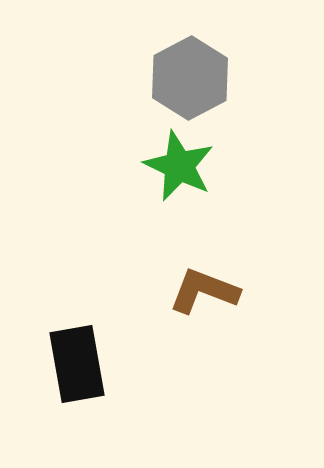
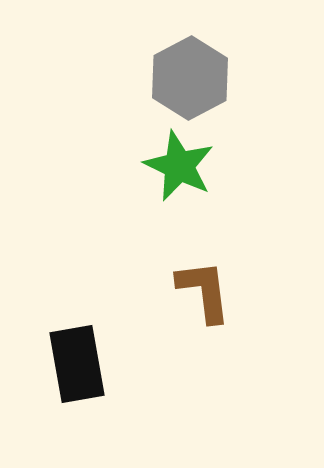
brown L-shape: rotated 62 degrees clockwise
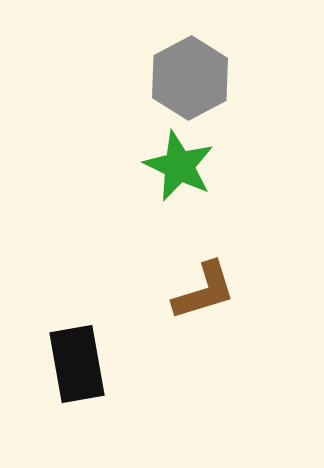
brown L-shape: rotated 80 degrees clockwise
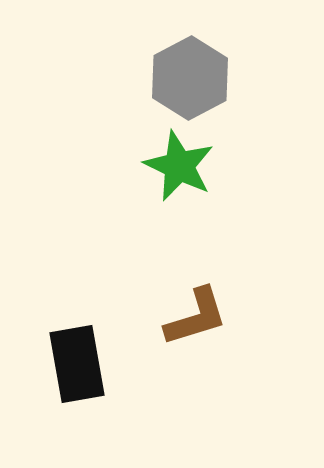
brown L-shape: moved 8 px left, 26 px down
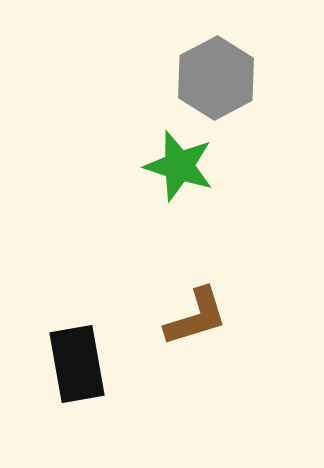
gray hexagon: moved 26 px right
green star: rotated 8 degrees counterclockwise
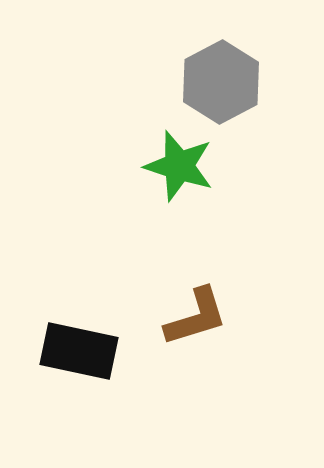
gray hexagon: moved 5 px right, 4 px down
black rectangle: moved 2 px right, 13 px up; rotated 68 degrees counterclockwise
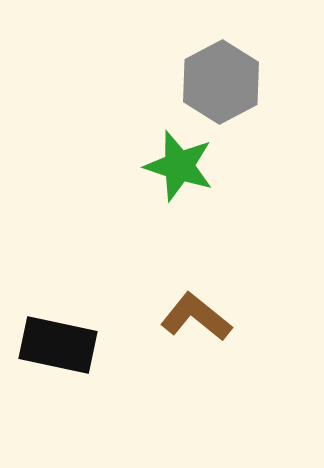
brown L-shape: rotated 124 degrees counterclockwise
black rectangle: moved 21 px left, 6 px up
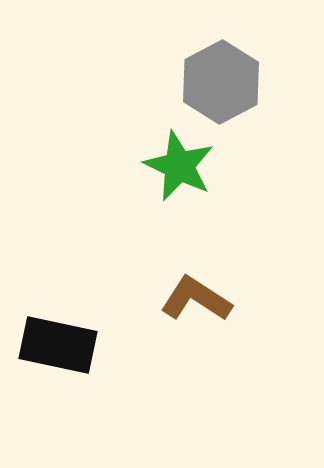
green star: rotated 8 degrees clockwise
brown L-shape: moved 18 px up; rotated 6 degrees counterclockwise
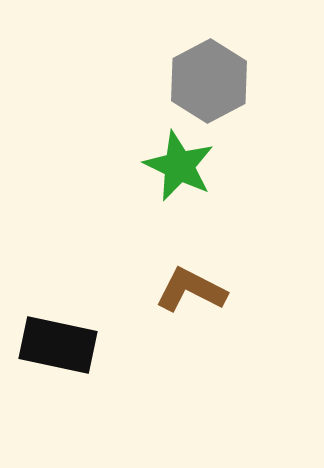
gray hexagon: moved 12 px left, 1 px up
brown L-shape: moved 5 px left, 9 px up; rotated 6 degrees counterclockwise
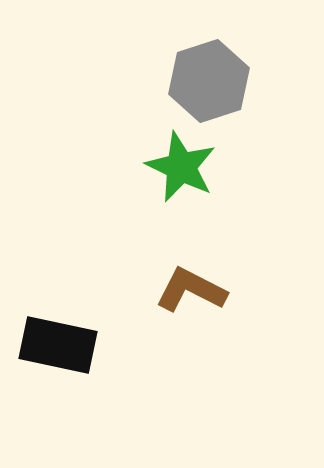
gray hexagon: rotated 10 degrees clockwise
green star: moved 2 px right, 1 px down
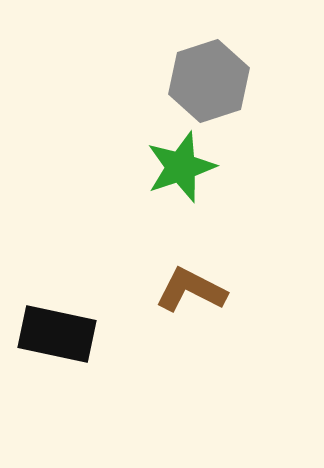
green star: rotated 28 degrees clockwise
black rectangle: moved 1 px left, 11 px up
